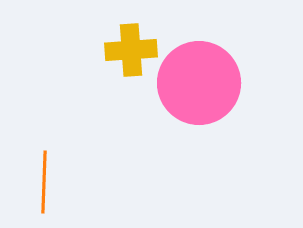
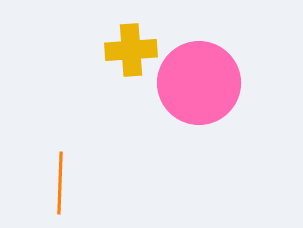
orange line: moved 16 px right, 1 px down
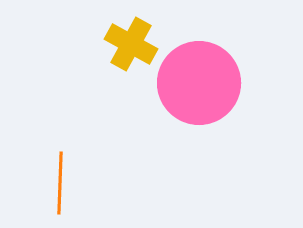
yellow cross: moved 6 px up; rotated 33 degrees clockwise
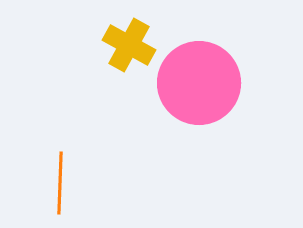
yellow cross: moved 2 px left, 1 px down
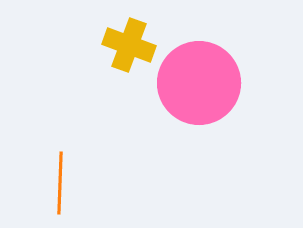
yellow cross: rotated 9 degrees counterclockwise
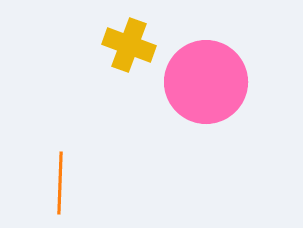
pink circle: moved 7 px right, 1 px up
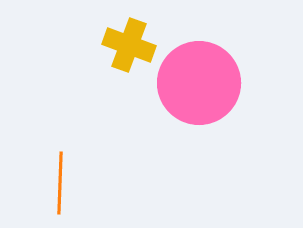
pink circle: moved 7 px left, 1 px down
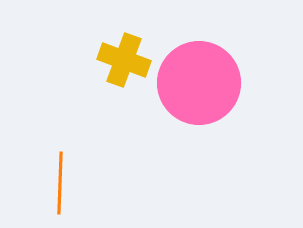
yellow cross: moved 5 px left, 15 px down
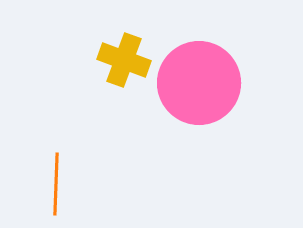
orange line: moved 4 px left, 1 px down
